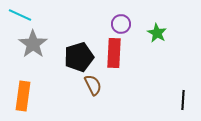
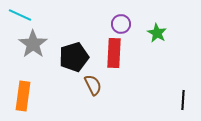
black pentagon: moved 5 px left
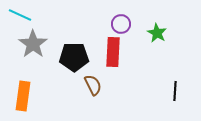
red rectangle: moved 1 px left, 1 px up
black pentagon: rotated 16 degrees clockwise
black line: moved 8 px left, 9 px up
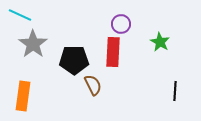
green star: moved 3 px right, 9 px down
black pentagon: moved 3 px down
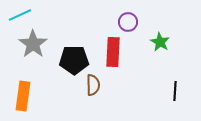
cyan line: rotated 50 degrees counterclockwise
purple circle: moved 7 px right, 2 px up
brown semicircle: rotated 25 degrees clockwise
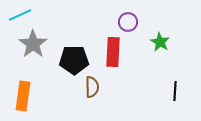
brown semicircle: moved 1 px left, 2 px down
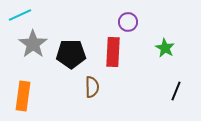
green star: moved 5 px right, 6 px down
black pentagon: moved 3 px left, 6 px up
black line: moved 1 px right; rotated 18 degrees clockwise
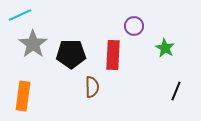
purple circle: moved 6 px right, 4 px down
red rectangle: moved 3 px down
